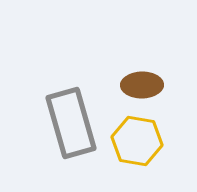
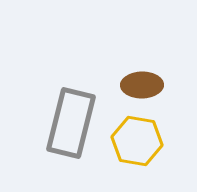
gray rectangle: rotated 30 degrees clockwise
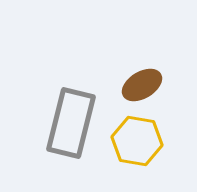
brown ellipse: rotated 30 degrees counterclockwise
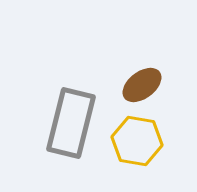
brown ellipse: rotated 6 degrees counterclockwise
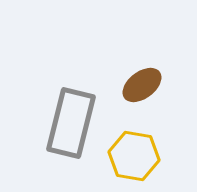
yellow hexagon: moved 3 px left, 15 px down
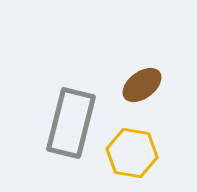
yellow hexagon: moved 2 px left, 3 px up
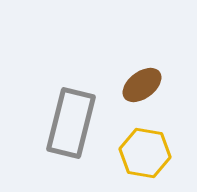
yellow hexagon: moved 13 px right
